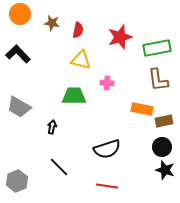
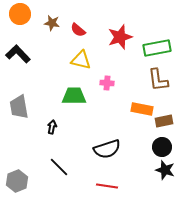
red semicircle: rotated 119 degrees clockwise
gray trapezoid: rotated 50 degrees clockwise
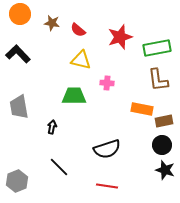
black circle: moved 2 px up
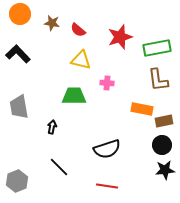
black star: rotated 24 degrees counterclockwise
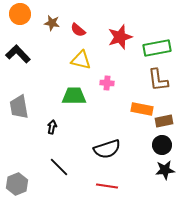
gray hexagon: moved 3 px down
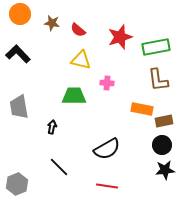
green rectangle: moved 1 px left, 1 px up
black semicircle: rotated 12 degrees counterclockwise
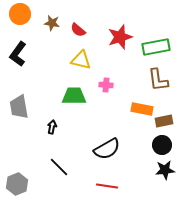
black L-shape: rotated 100 degrees counterclockwise
pink cross: moved 1 px left, 2 px down
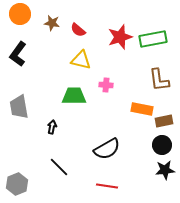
green rectangle: moved 3 px left, 8 px up
brown L-shape: moved 1 px right
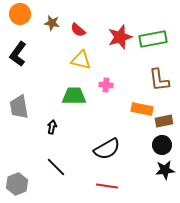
black line: moved 3 px left
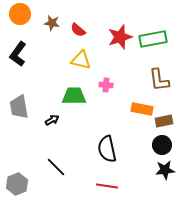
black arrow: moved 7 px up; rotated 48 degrees clockwise
black semicircle: rotated 108 degrees clockwise
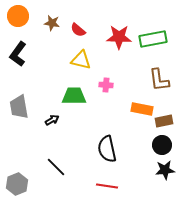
orange circle: moved 2 px left, 2 px down
red star: moved 1 px left; rotated 20 degrees clockwise
